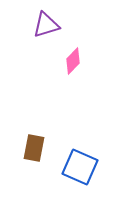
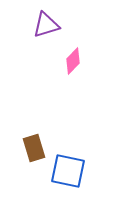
brown rectangle: rotated 28 degrees counterclockwise
blue square: moved 12 px left, 4 px down; rotated 12 degrees counterclockwise
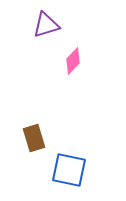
brown rectangle: moved 10 px up
blue square: moved 1 px right, 1 px up
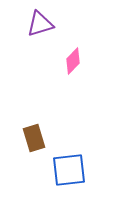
purple triangle: moved 6 px left, 1 px up
blue square: rotated 18 degrees counterclockwise
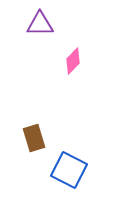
purple triangle: rotated 16 degrees clockwise
blue square: rotated 33 degrees clockwise
